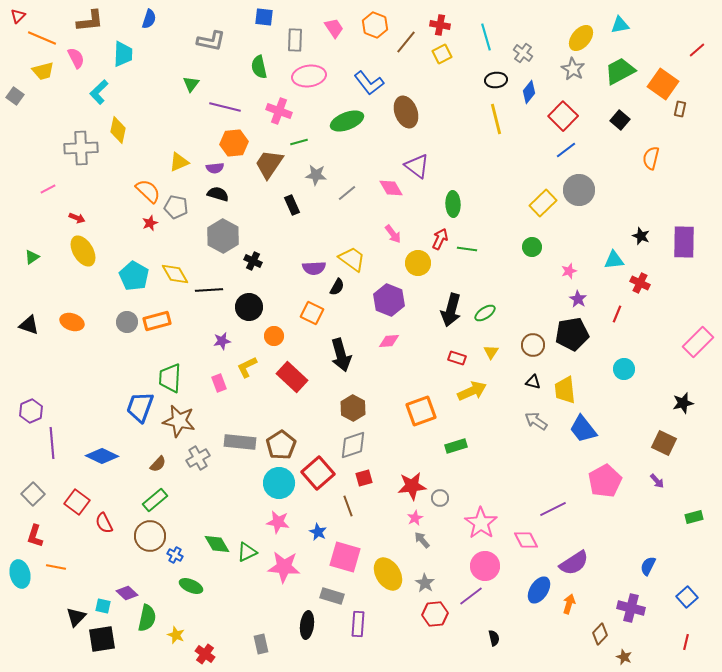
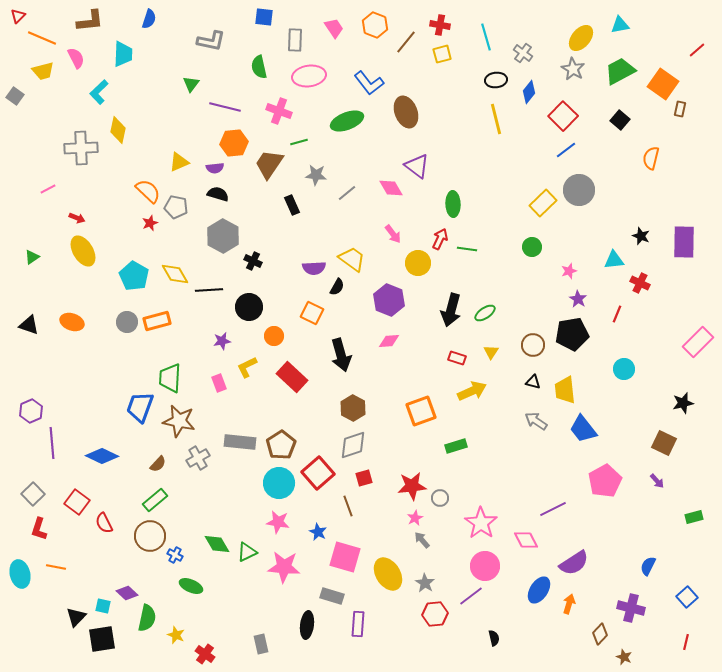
yellow square at (442, 54): rotated 12 degrees clockwise
red L-shape at (35, 536): moved 4 px right, 7 px up
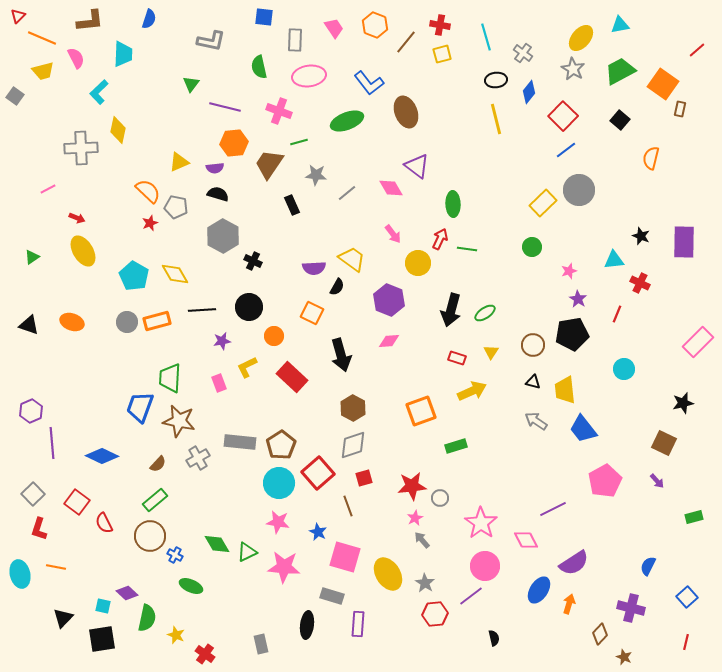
black line at (209, 290): moved 7 px left, 20 px down
black triangle at (76, 617): moved 13 px left, 1 px down
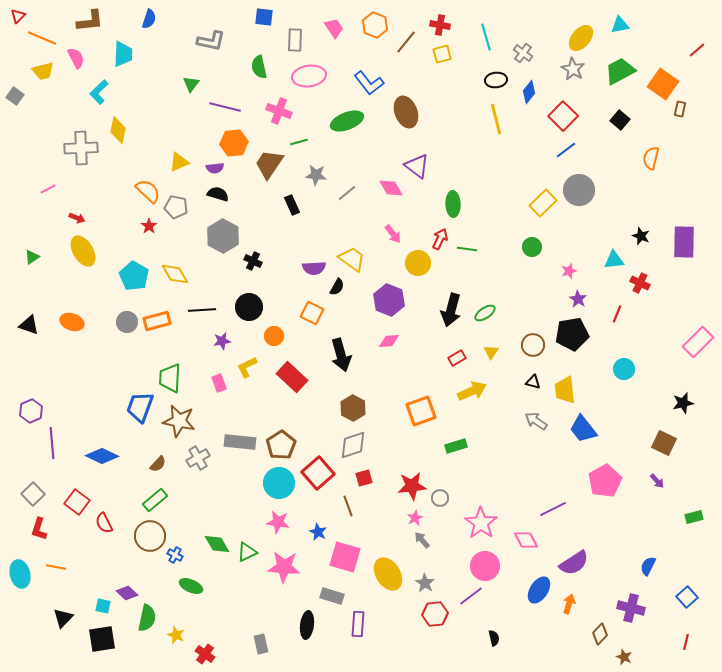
red star at (150, 223): moved 1 px left, 3 px down; rotated 14 degrees counterclockwise
red rectangle at (457, 358): rotated 48 degrees counterclockwise
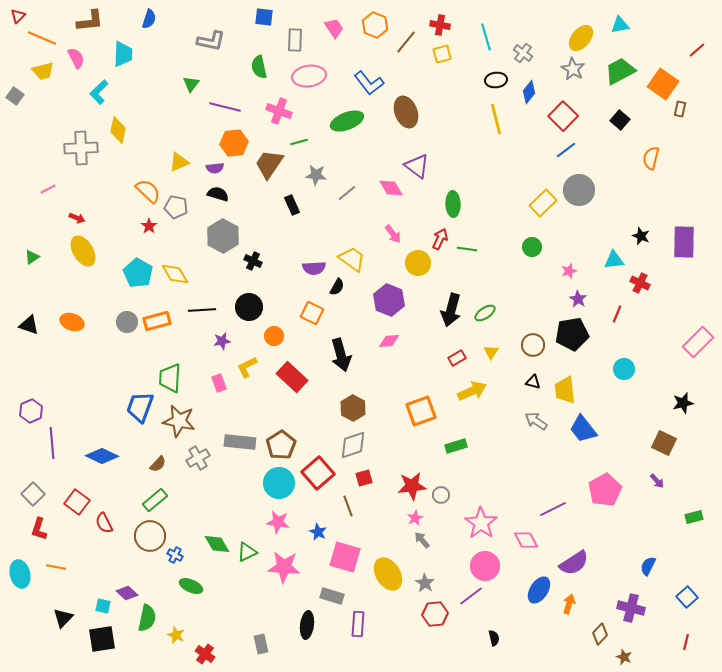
cyan pentagon at (134, 276): moved 4 px right, 3 px up
pink pentagon at (605, 481): moved 9 px down
gray circle at (440, 498): moved 1 px right, 3 px up
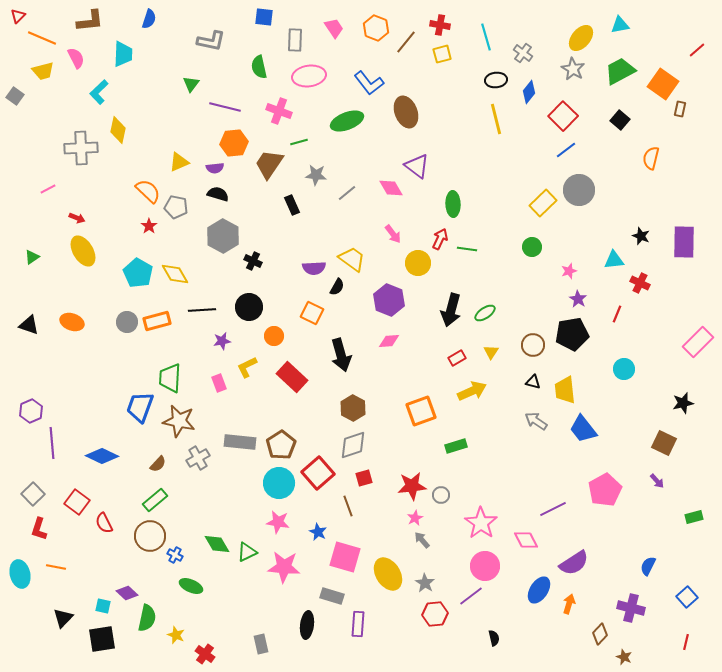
orange hexagon at (375, 25): moved 1 px right, 3 px down
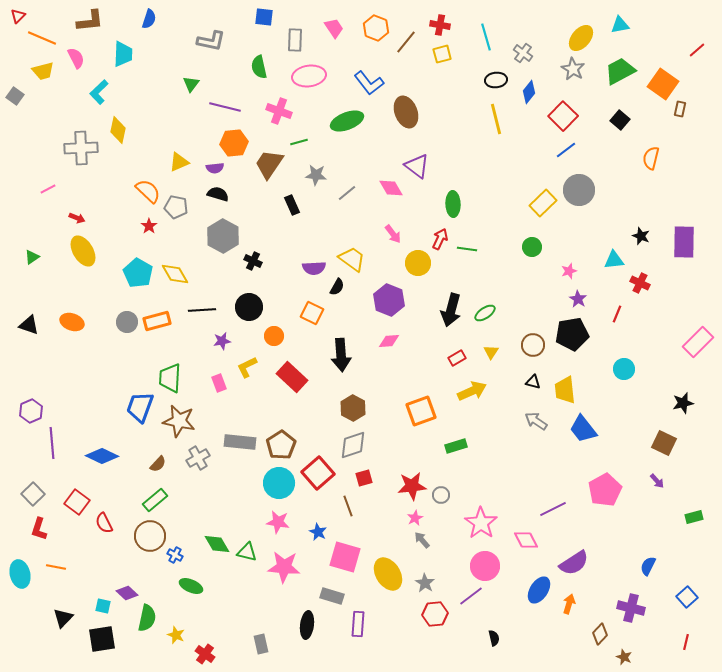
black arrow at (341, 355): rotated 12 degrees clockwise
green triangle at (247, 552): rotated 40 degrees clockwise
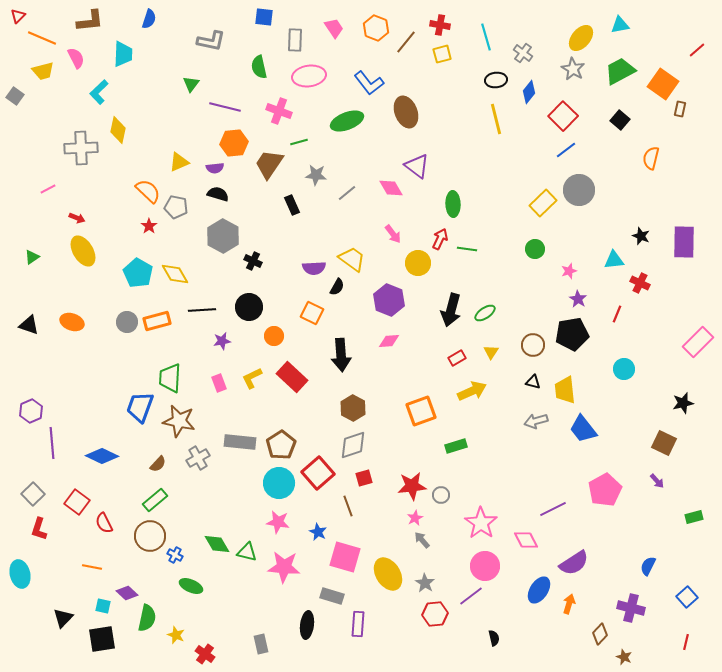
green circle at (532, 247): moved 3 px right, 2 px down
yellow L-shape at (247, 367): moved 5 px right, 11 px down
gray arrow at (536, 421): rotated 50 degrees counterclockwise
orange line at (56, 567): moved 36 px right
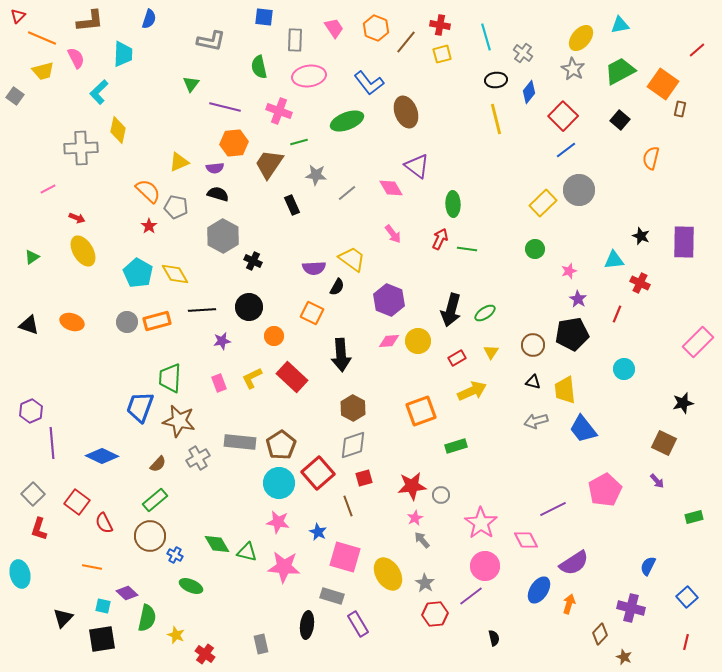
yellow circle at (418, 263): moved 78 px down
purple rectangle at (358, 624): rotated 35 degrees counterclockwise
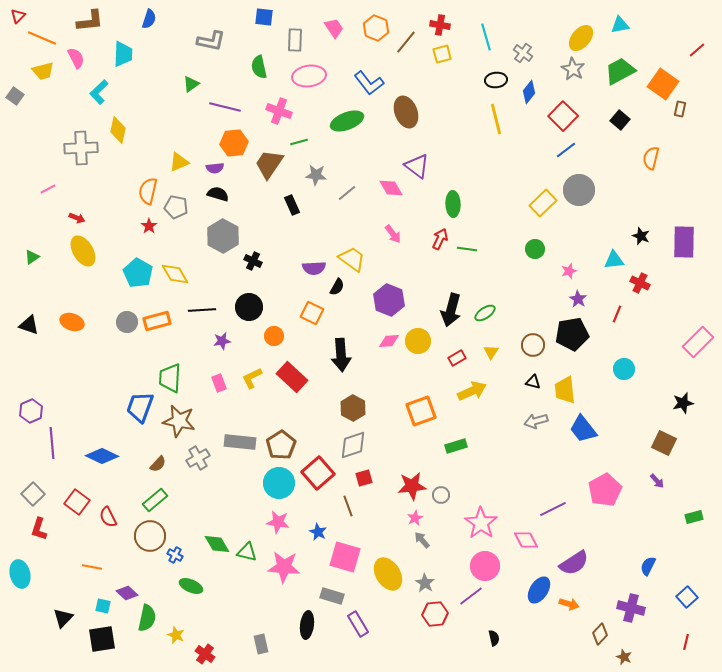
green triangle at (191, 84): rotated 18 degrees clockwise
orange semicircle at (148, 191): rotated 120 degrees counterclockwise
red semicircle at (104, 523): moved 4 px right, 6 px up
orange arrow at (569, 604): rotated 90 degrees clockwise
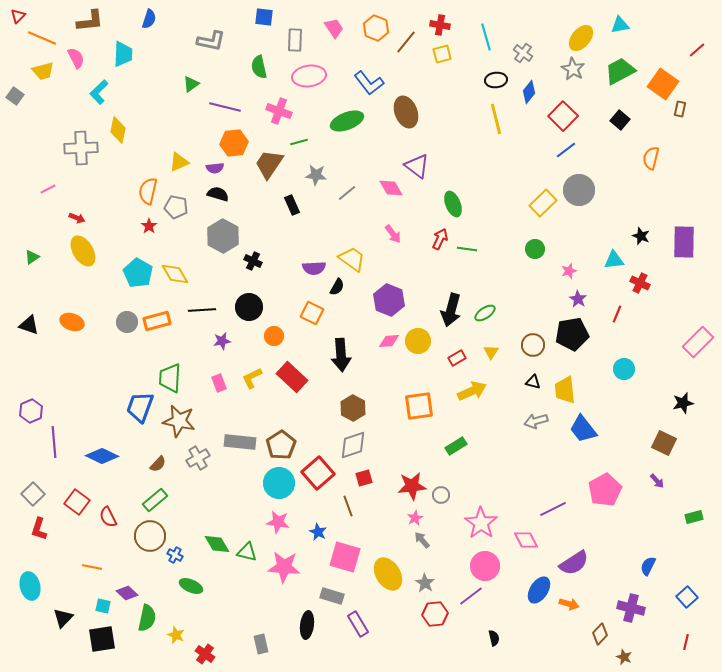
green ellipse at (453, 204): rotated 20 degrees counterclockwise
orange square at (421, 411): moved 2 px left, 5 px up; rotated 12 degrees clockwise
purple line at (52, 443): moved 2 px right, 1 px up
green rectangle at (456, 446): rotated 15 degrees counterclockwise
cyan ellipse at (20, 574): moved 10 px right, 12 px down
